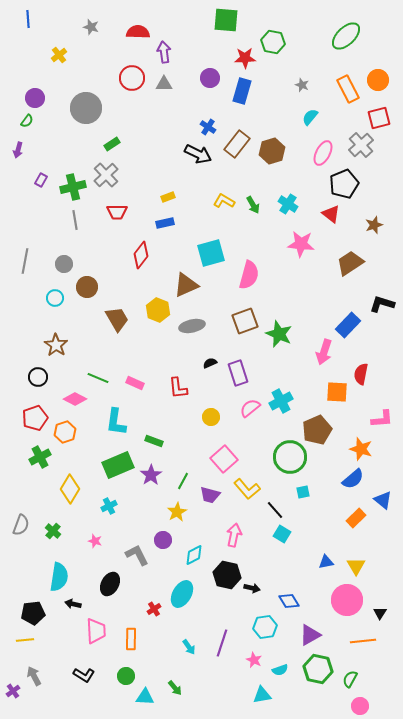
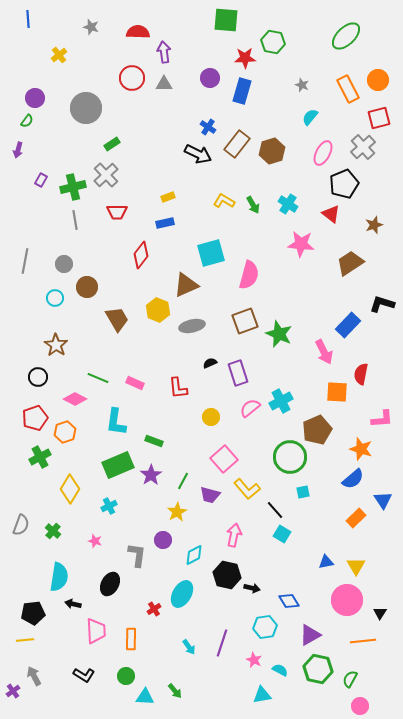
gray cross at (361, 145): moved 2 px right, 2 px down
pink arrow at (324, 352): rotated 45 degrees counterclockwise
blue triangle at (383, 500): rotated 18 degrees clockwise
gray L-shape at (137, 555): rotated 35 degrees clockwise
cyan semicircle at (280, 670): rotated 133 degrees counterclockwise
green arrow at (175, 688): moved 3 px down
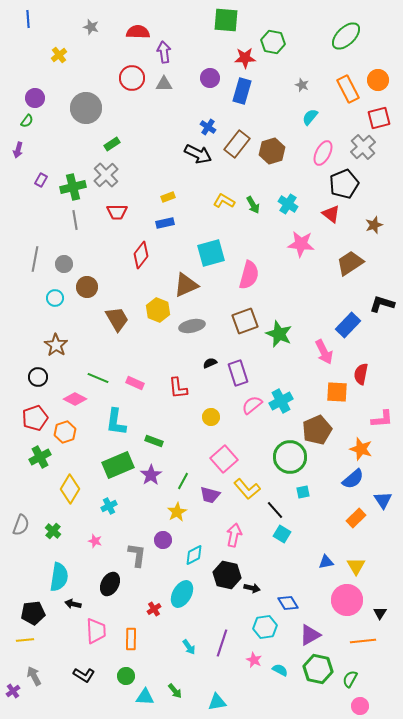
gray line at (25, 261): moved 10 px right, 2 px up
pink semicircle at (250, 408): moved 2 px right, 3 px up
blue diamond at (289, 601): moved 1 px left, 2 px down
cyan triangle at (262, 695): moved 45 px left, 7 px down
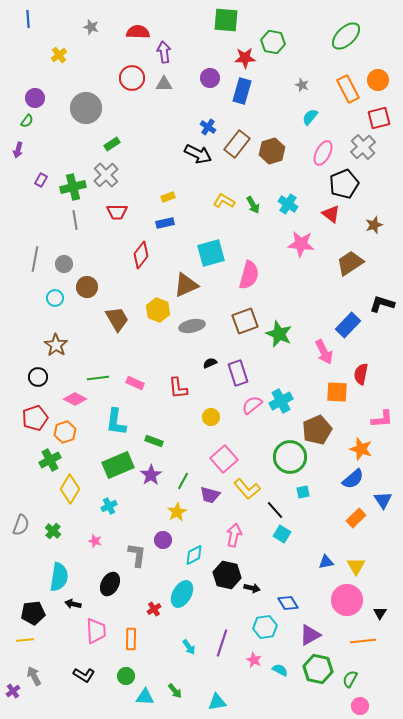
green line at (98, 378): rotated 30 degrees counterclockwise
green cross at (40, 457): moved 10 px right, 3 px down
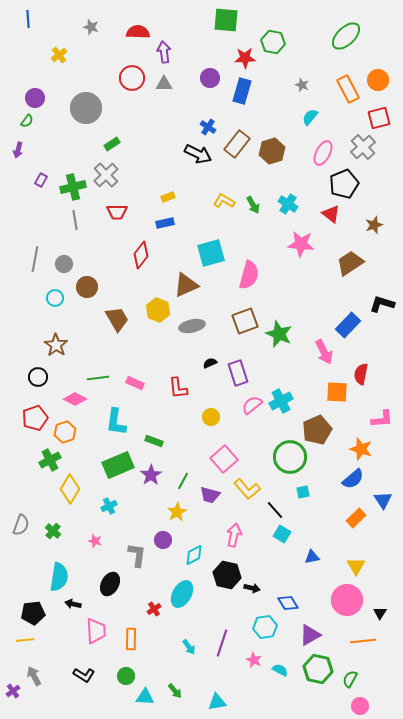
blue triangle at (326, 562): moved 14 px left, 5 px up
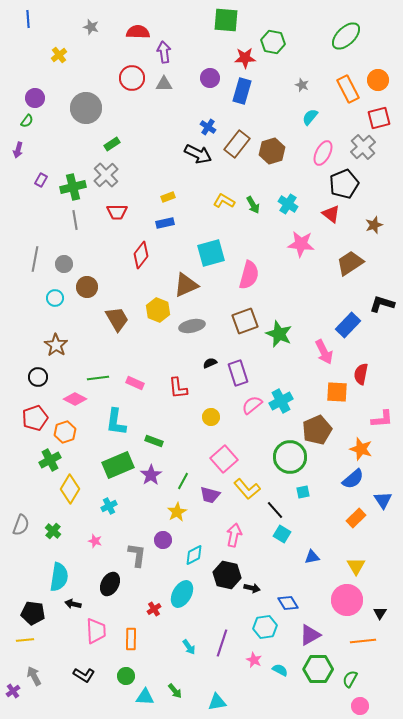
black pentagon at (33, 613): rotated 15 degrees clockwise
green hexagon at (318, 669): rotated 12 degrees counterclockwise
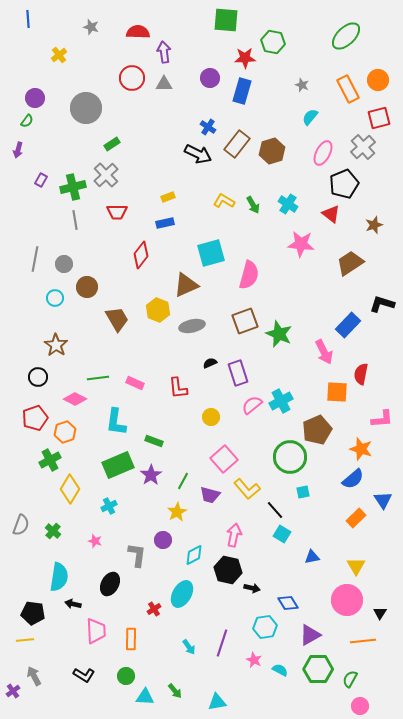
black hexagon at (227, 575): moved 1 px right, 5 px up
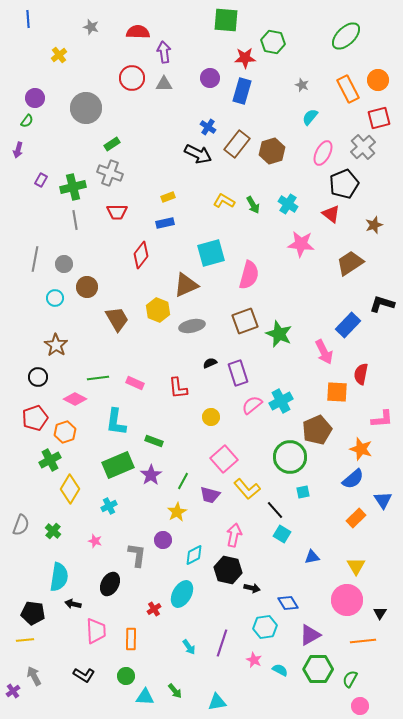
gray cross at (106, 175): moved 4 px right, 2 px up; rotated 25 degrees counterclockwise
